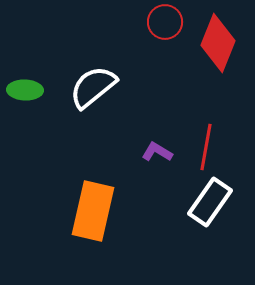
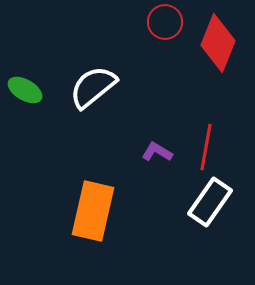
green ellipse: rotated 28 degrees clockwise
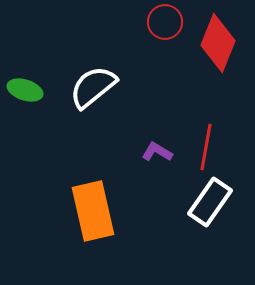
green ellipse: rotated 12 degrees counterclockwise
orange rectangle: rotated 26 degrees counterclockwise
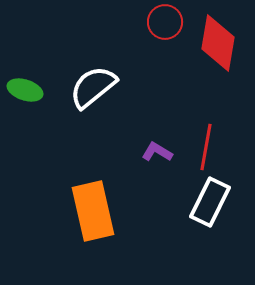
red diamond: rotated 12 degrees counterclockwise
white rectangle: rotated 9 degrees counterclockwise
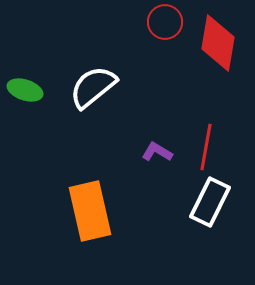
orange rectangle: moved 3 px left
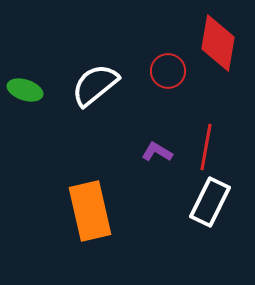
red circle: moved 3 px right, 49 px down
white semicircle: moved 2 px right, 2 px up
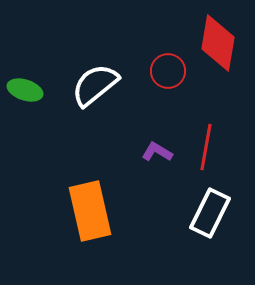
white rectangle: moved 11 px down
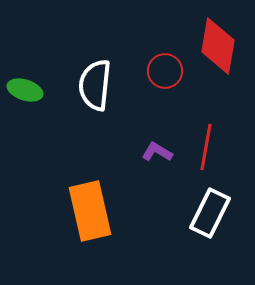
red diamond: moved 3 px down
red circle: moved 3 px left
white semicircle: rotated 45 degrees counterclockwise
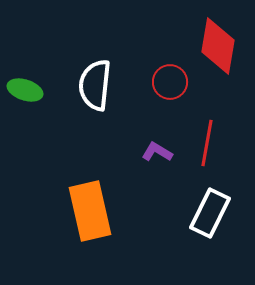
red circle: moved 5 px right, 11 px down
red line: moved 1 px right, 4 px up
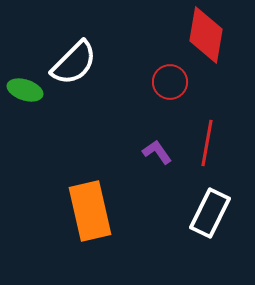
red diamond: moved 12 px left, 11 px up
white semicircle: moved 21 px left, 22 px up; rotated 141 degrees counterclockwise
purple L-shape: rotated 24 degrees clockwise
